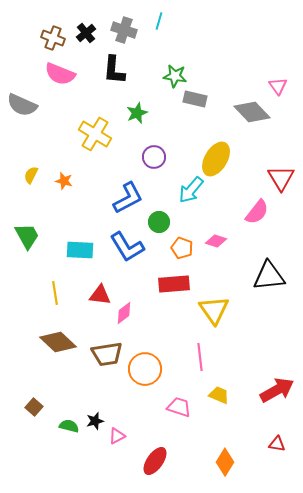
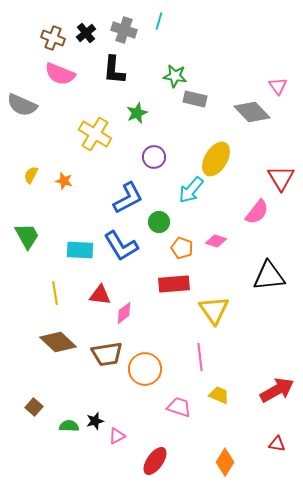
blue L-shape at (127, 247): moved 6 px left, 1 px up
green semicircle at (69, 426): rotated 12 degrees counterclockwise
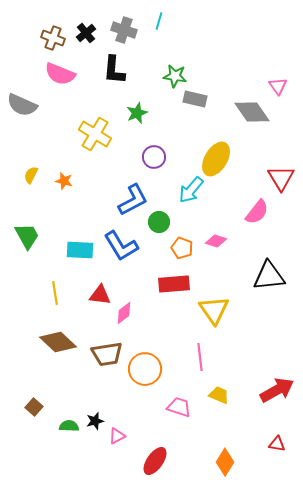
gray diamond at (252, 112): rotated 9 degrees clockwise
blue L-shape at (128, 198): moved 5 px right, 2 px down
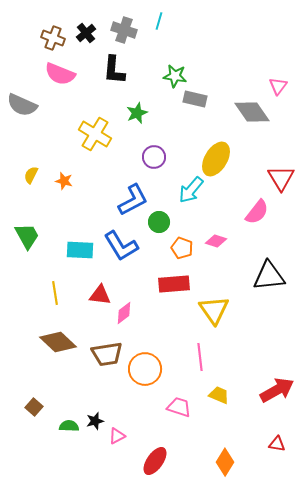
pink triangle at (278, 86): rotated 12 degrees clockwise
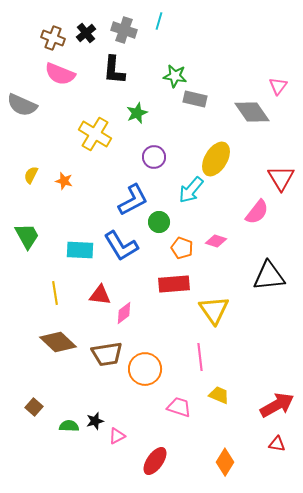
red arrow at (277, 390): moved 15 px down
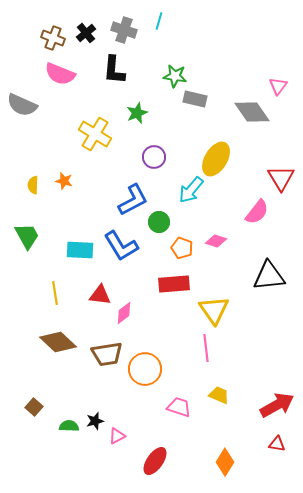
yellow semicircle at (31, 175): moved 2 px right, 10 px down; rotated 24 degrees counterclockwise
pink line at (200, 357): moved 6 px right, 9 px up
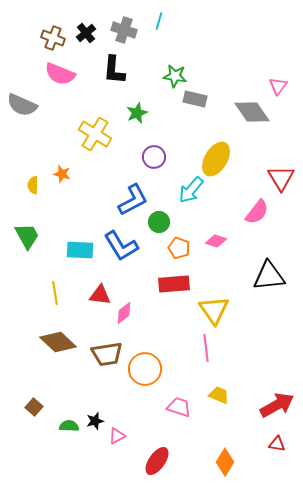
orange star at (64, 181): moved 2 px left, 7 px up
orange pentagon at (182, 248): moved 3 px left
red ellipse at (155, 461): moved 2 px right
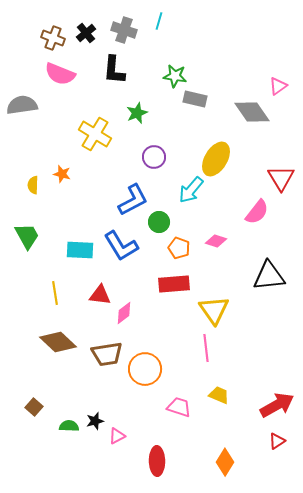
pink triangle at (278, 86): rotated 18 degrees clockwise
gray semicircle at (22, 105): rotated 148 degrees clockwise
red triangle at (277, 444): moved 3 px up; rotated 42 degrees counterclockwise
red ellipse at (157, 461): rotated 36 degrees counterclockwise
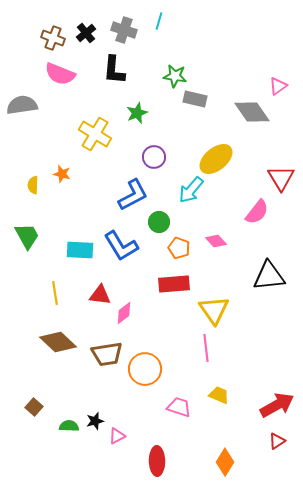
yellow ellipse at (216, 159): rotated 20 degrees clockwise
blue L-shape at (133, 200): moved 5 px up
pink diamond at (216, 241): rotated 30 degrees clockwise
